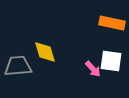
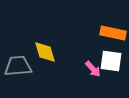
orange rectangle: moved 1 px right, 10 px down
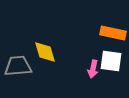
pink arrow: rotated 54 degrees clockwise
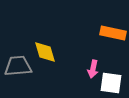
white square: moved 22 px down
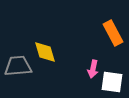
orange rectangle: rotated 50 degrees clockwise
white square: moved 1 px right, 1 px up
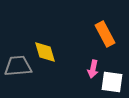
orange rectangle: moved 8 px left, 1 px down
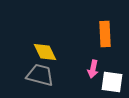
orange rectangle: rotated 25 degrees clockwise
yellow diamond: rotated 10 degrees counterclockwise
gray trapezoid: moved 22 px right, 9 px down; rotated 20 degrees clockwise
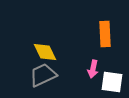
gray trapezoid: moved 3 px right; rotated 40 degrees counterclockwise
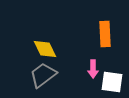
yellow diamond: moved 3 px up
pink arrow: rotated 12 degrees counterclockwise
gray trapezoid: rotated 12 degrees counterclockwise
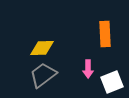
yellow diamond: moved 3 px left, 1 px up; rotated 65 degrees counterclockwise
pink arrow: moved 5 px left
white square: rotated 30 degrees counterclockwise
